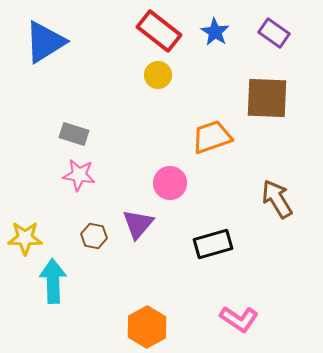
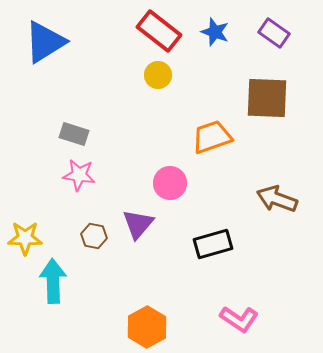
blue star: rotated 12 degrees counterclockwise
brown arrow: rotated 39 degrees counterclockwise
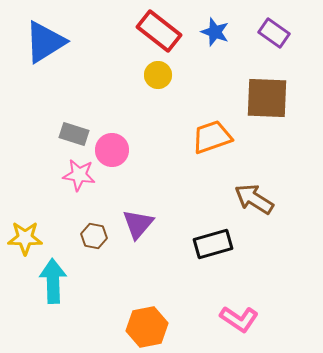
pink circle: moved 58 px left, 33 px up
brown arrow: moved 23 px left; rotated 12 degrees clockwise
orange hexagon: rotated 18 degrees clockwise
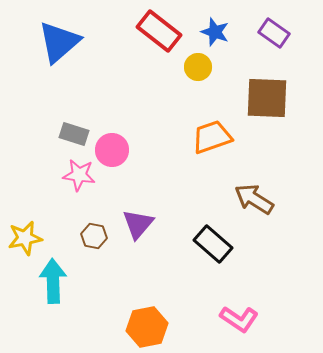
blue triangle: moved 14 px right; rotated 9 degrees counterclockwise
yellow circle: moved 40 px right, 8 px up
yellow star: rotated 12 degrees counterclockwise
black rectangle: rotated 57 degrees clockwise
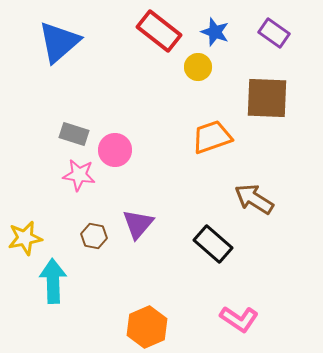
pink circle: moved 3 px right
orange hexagon: rotated 12 degrees counterclockwise
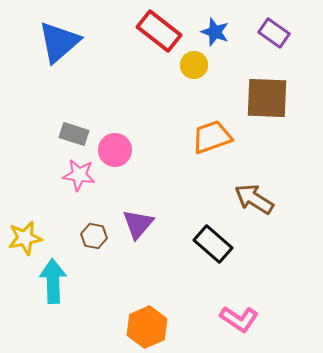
yellow circle: moved 4 px left, 2 px up
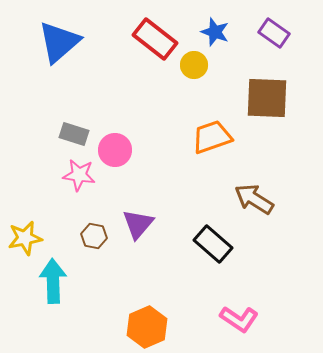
red rectangle: moved 4 px left, 8 px down
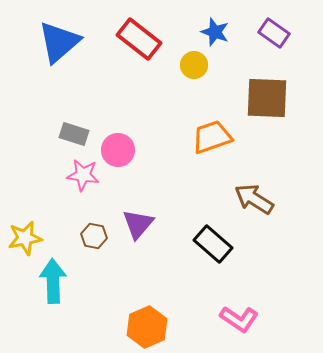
red rectangle: moved 16 px left
pink circle: moved 3 px right
pink star: moved 4 px right
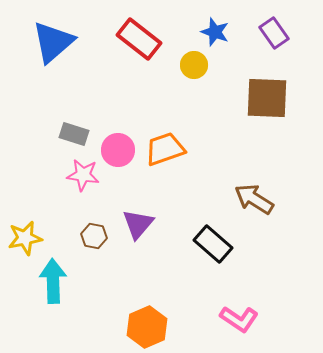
purple rectangle: rotated 20 degrees clockwise
blue triangle: moved 6 px left
orange trapezoid: moved 47 px left, 12 px down
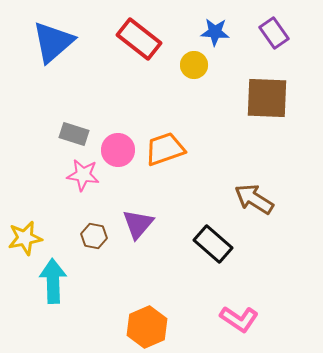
blue star: rotated 16 degrees counterclockwise
